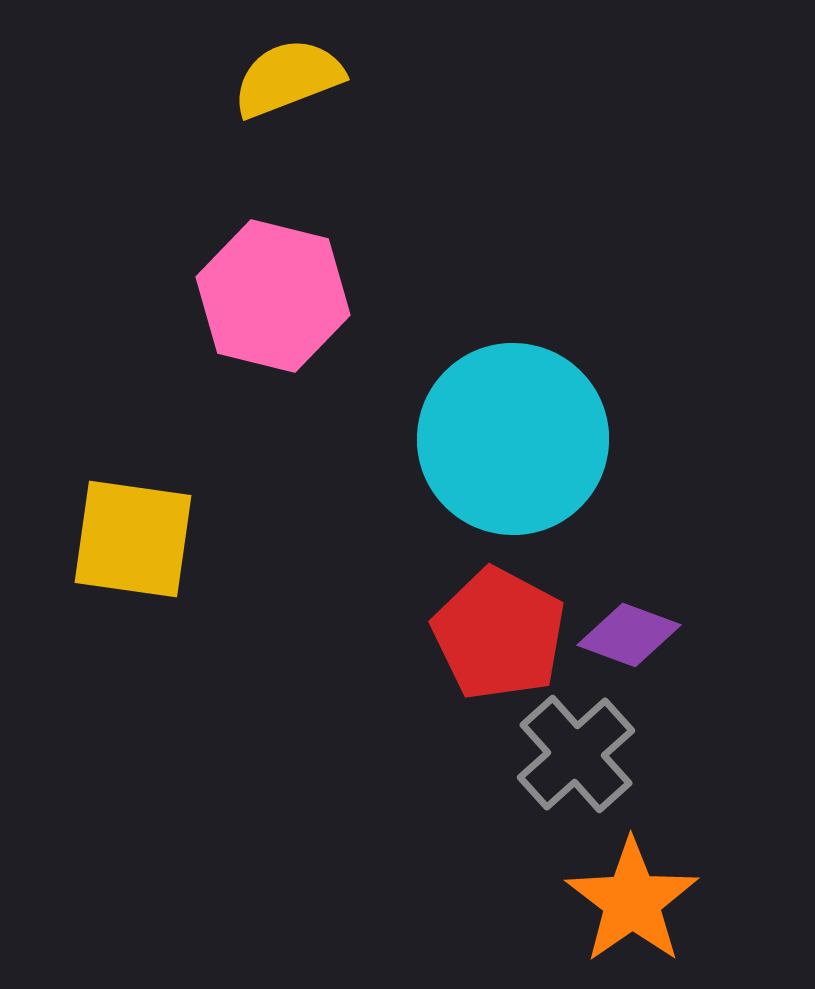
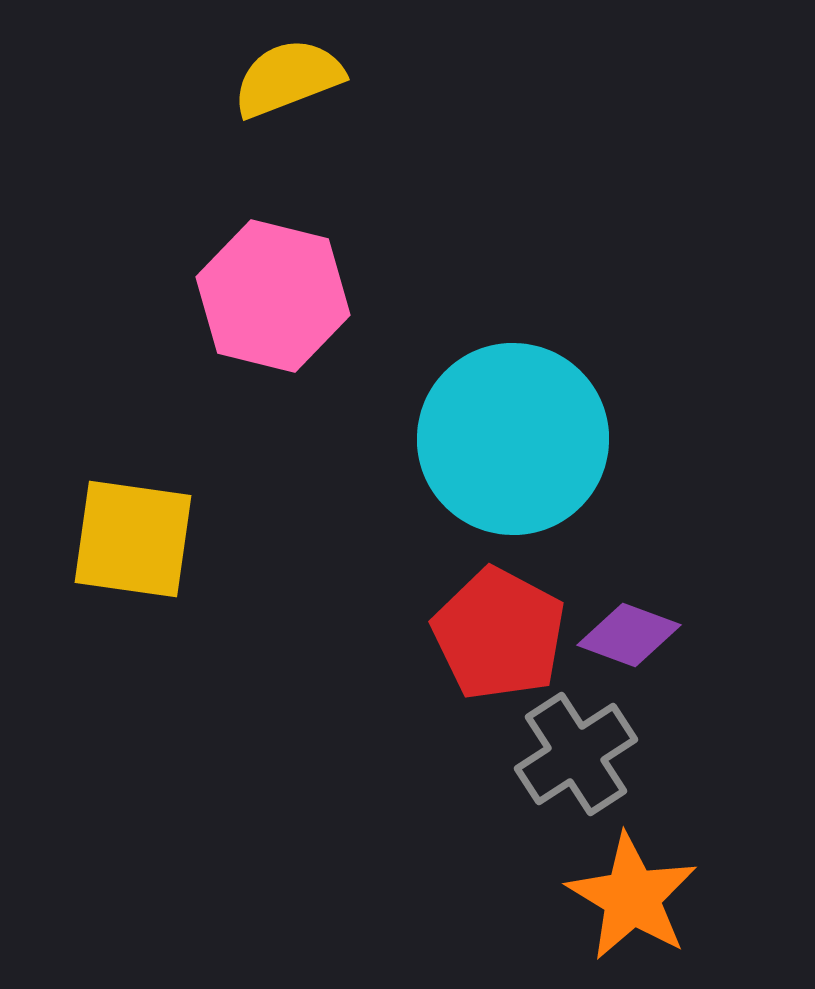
gray cross: rotated 9 degrees clockwise
orange star: moved 4 px up; rotated 6 degrees counterclockwise
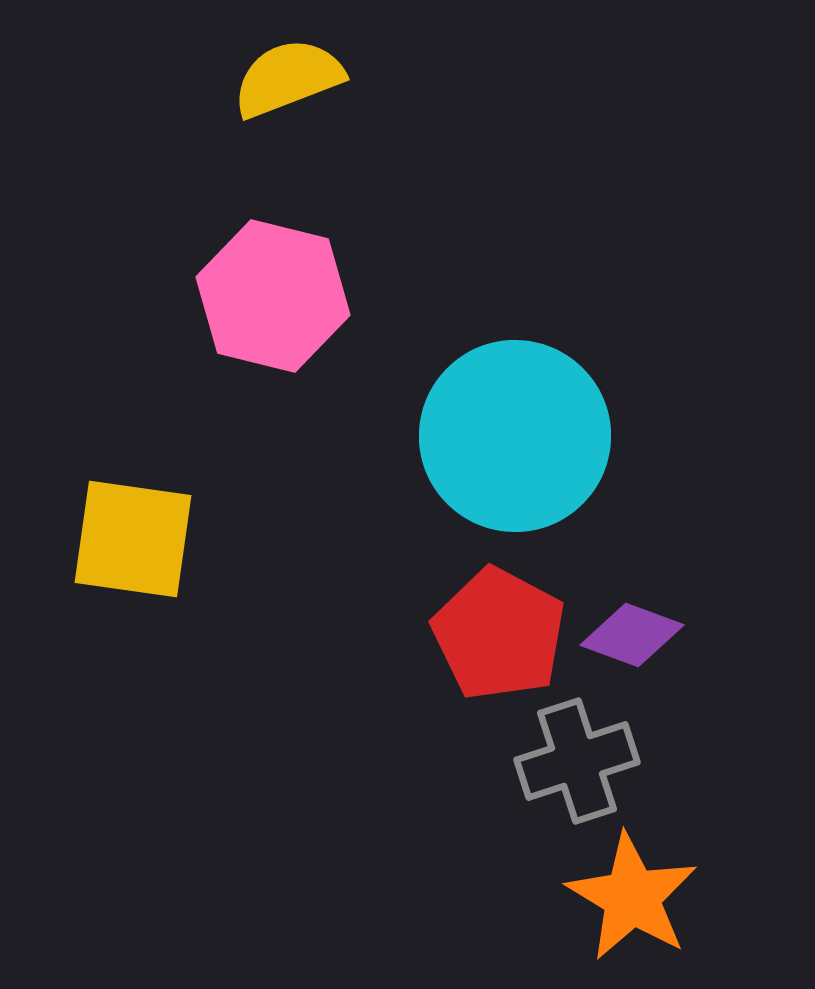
cyan circle: moved 2 px right, 3 px up
purple diamond: moved 3 px right
gray cross: moved 1 px right, 7 px down; rotated 15 degrees clockwise
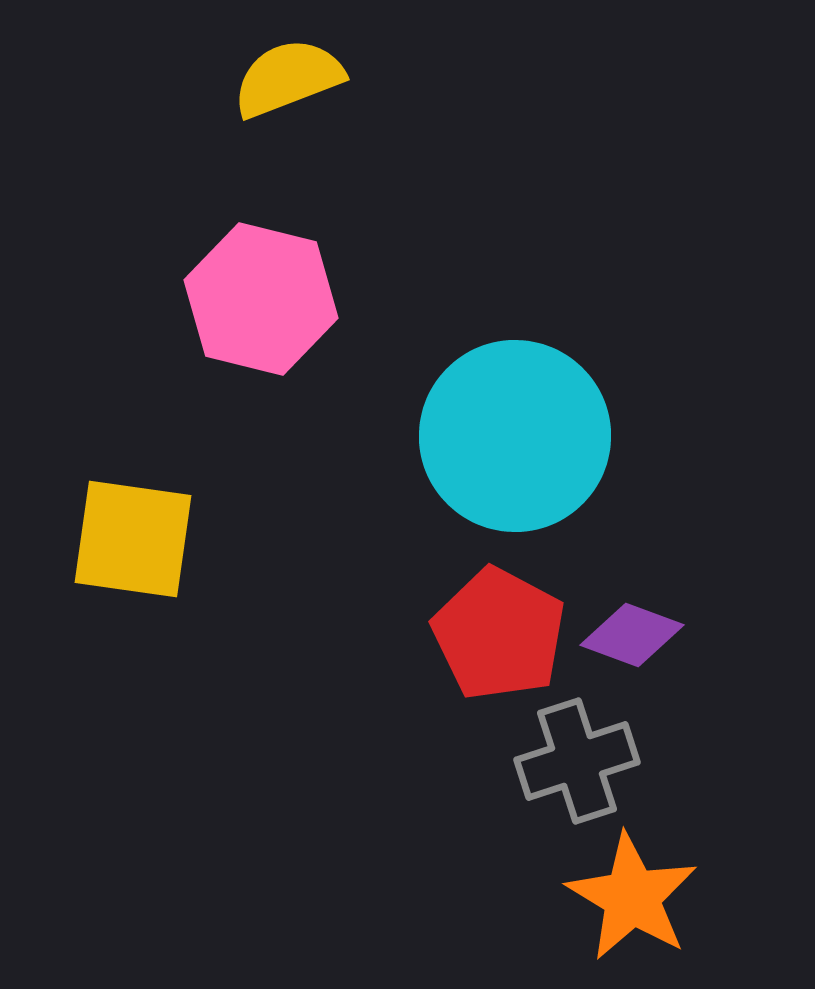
pink hexagon: moved 12 px left, 3 px down
